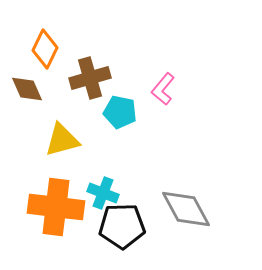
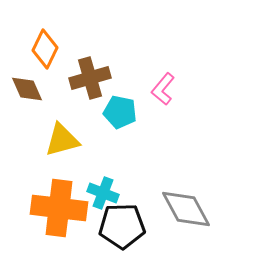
orange cross: moved 3 px right, 1 px down
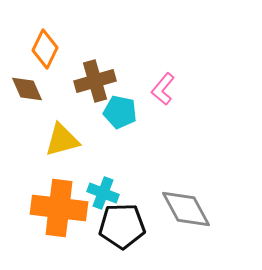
brown cross: moved 5 px right, 3 px down
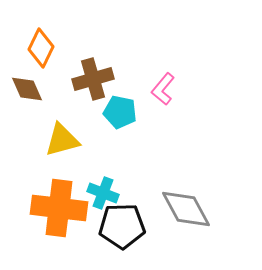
orange diamond: moved 4 px left, 1 px up
brown cross: moved 2 px left, 2 px up
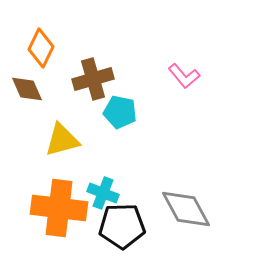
pink L-shape: moved 21 px right, 13 px up; rotated 80 degrees counterclockwise
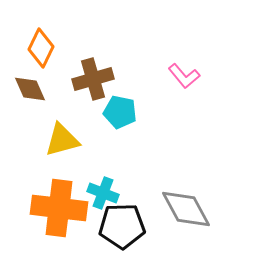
brown diamond: moved 3 px right
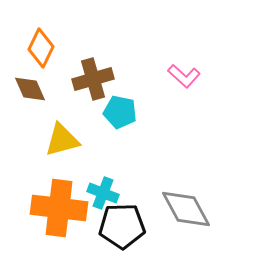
pink L-shape: rotated 8 degrees counterclockwise
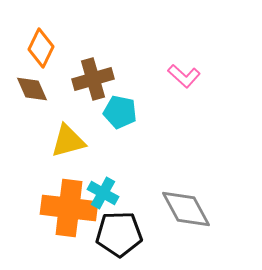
brown diamond: moved 2 px right
yellow triangle: moved 6 px right, 1 px down
cyan cross: rotated 8 degrees clockwise
orange cross: moved 10 px right
black pentagon: moved 3 px left, 8 px down
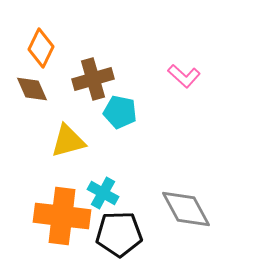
orange cross: moved 7 px left, 8 px down
